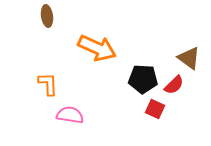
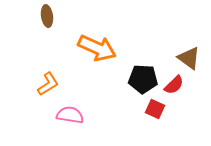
orange L-shape: rotated 60 degrees clockwise
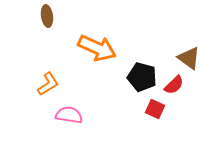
black pentagon: moved 1 px left, 2 px up; rotated 12 degrees clockwise
pink semicircle: moved 1 px left
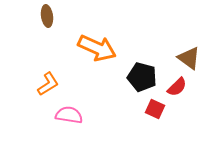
red semicircle: moved 3 px right, 2 px down
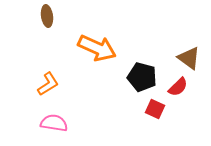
red semicircle: moved 1 px right
pink semicircle: moved 15 px left, 8 px down
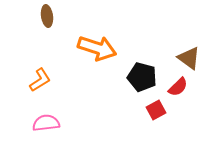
orange arrow: rotated 6 degrees counterclockwise
orange L-shape: moved 8 px left, 4 px up
red square: moved 1 px right, 1 px down; rotated 36 degrees clockwise
pink semicircle: moved 8 px left; rotated 16 degrees counterclockwise
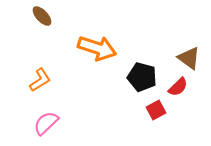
brown ellipse: moved 5 px left; rotated 35 degrees counterclockwise
pink semicircle: rotated 36 degrees counterclockwise
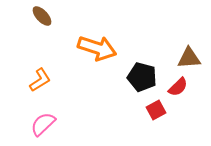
brown triangle: rotated 40 degrees counterclockwise
pink semicircle: moved 3 px left, 1 px down
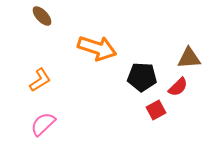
black pentagon: rotated 12 degrees counterclockwise
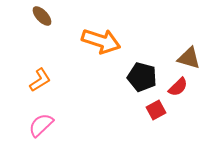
orange arrow: moved 4 px right, 7 px up
brown triangle: rotated 20 degrees clockwise
black pentagon: rotated 12 degrees clockwise
pink semicircle: moved 2 px left, 1 px down
